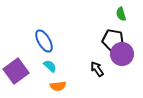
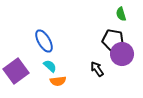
orange semicircle: moved 5 px up
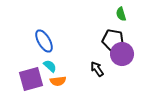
purple square: moved 15 px right, 8 px down; rotated 20 degrees clockwise
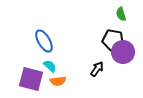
purple circle: moved 1 px right, 2 px up
black arrow: rotated 70 degrees clockwise
purple square: rotated 30 degrees clockwise
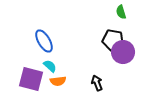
green semicircle: moved 2 px up
black arrow: moved 14 px down; rotated 56 degrees counterclockwise
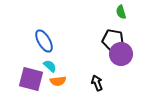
purple circle: moved 2 px left, 2 px down
